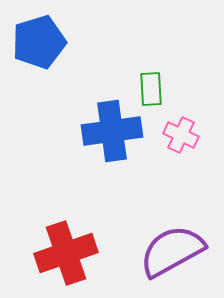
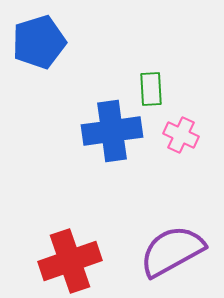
red cross: moved 4 px right, 8 px down
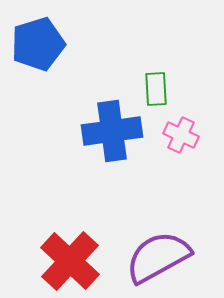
blue pentagon: moved 1 px left, 2 px down
green rectangle: moved 5 px right
purple semicircle: moved 14 px left, 6 px down
red cross: rotated 28 degrees counterclockwise
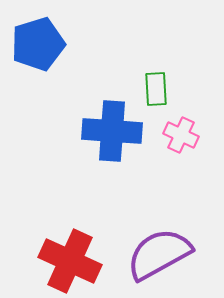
blue cross: rotated 12 degrees clockwise
purple semicircle: moved 1 px right, 3 px up
red cross: rotated 18 degrees counterclockwise
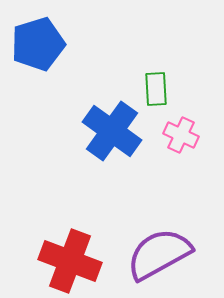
blue cross: rotated 32 degrees clockwise
red cross: rotated 4 degrees counterclockwise
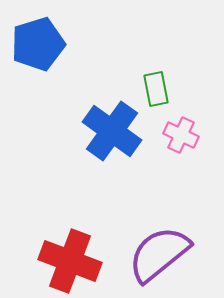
green rectangle: rotated 8 degrees counterclockwise
purple semicircle: rotated 10 degrees counterclockwise
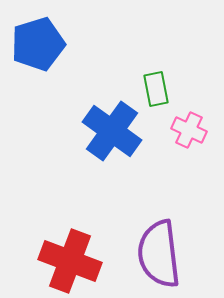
pink cross: moved 8 px right, 5 px up
purple semicircle: rotated 58 degrees counterclockwise
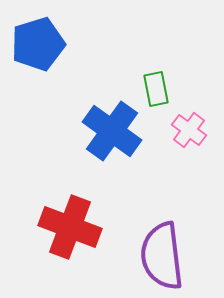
pink cross: rotated 12 degrees clockwise
purple semicircle: moved 3 px right, 2 px down
red cross: moved 34 px up
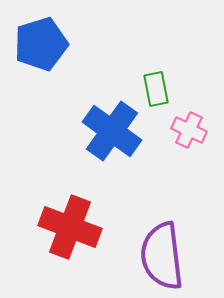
blue pentagon: moved 3 px right
pink cross: rotated 12 degrees counterclockwise
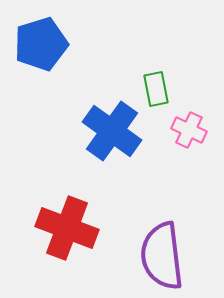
red cross: moved 3 px left, 1 px down
